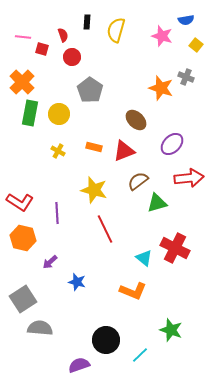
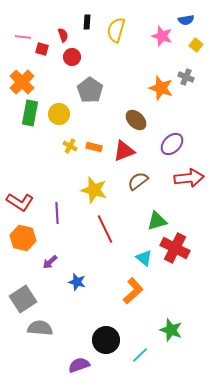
yellow cross: moved 12 px right, 5 px up
green triangle: moved 18 px down
orange L-shape: rotated 64 degrees counterclockwise
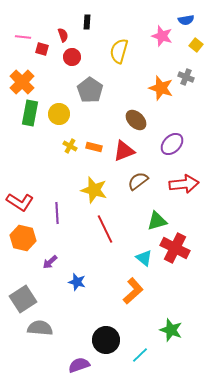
yellow semicircle: moved 3 px right, 21 px down
red arrow: moved 5 px left, 6 px down
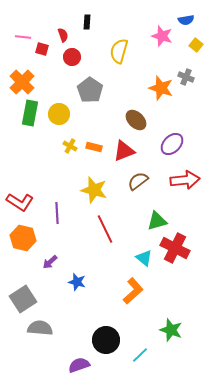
red arrow: moved 1 px right, 4 px up
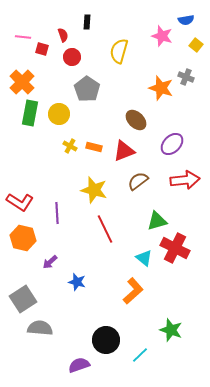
gray pentagon: moved 3 px left, 1 px up
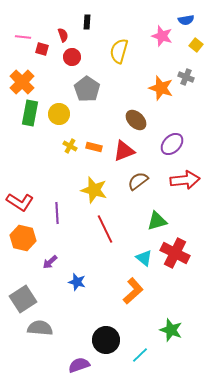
red cross: moved 5 px down
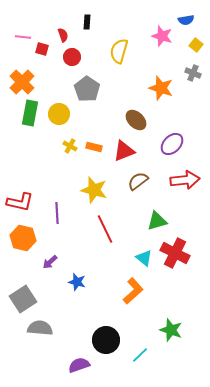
gray cross: moved 7 px right, 4 px up
red L-shape: rotated 20 degrees counterclockwise
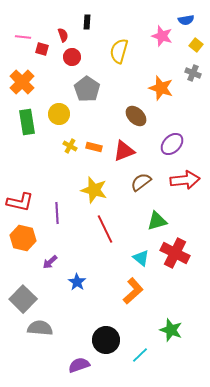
green rectangle: moved 3 px left, 9 px down; rotated 20 degrees counterclockwise
brown ellipse: moved 4 px up
brown semicircle: moved 3 px right, 1 px down
cyan triangle: moved 3 px left
blue star: rotated 18 degrees clockwise
gray square: rotated 12 degrees counterclockwise
